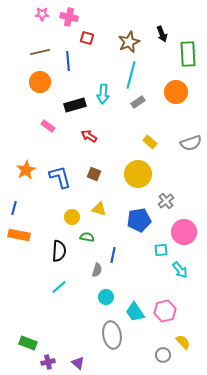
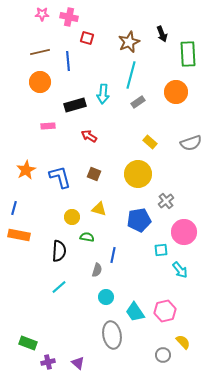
pink rectangle at (48, 126): rotated 40 degrees counterclockwise
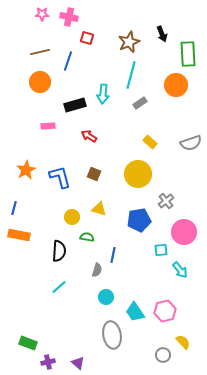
blue line at (68, 61): rotated 24 degrees clockwise
orange circle at (176, 92): moved 7 px up
gray rectangle at (138, 102): moved 2 px right, 1 px down
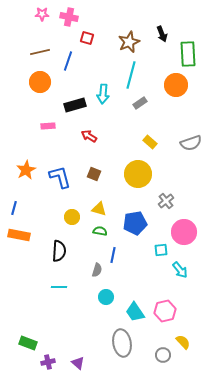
blue pentagon at (139, 220): moved 4 px left, 3 px down
green semicircle at (87, 237): moved 13 px right, 6 px up
cyan line at (59, 287): rotated 42 degrees clockwise
gray ellipse at (112, 335): moved 10 px right, 8 px down
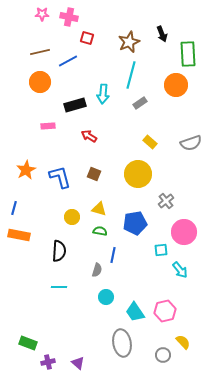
blue line at (68, 61): rotated 42 degrees clockwise
